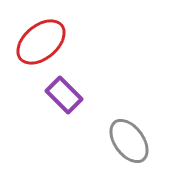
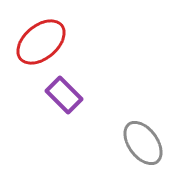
gray ellipse: moved 14 px right, 2 px down
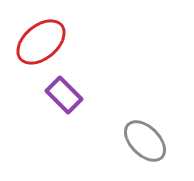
gray ellipse: moved 2 px right, 2 px up; rotated 9 degrees counterclockwise
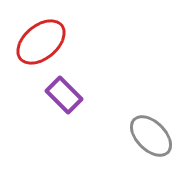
gray ellipse: moved 6 px right, 5 px up
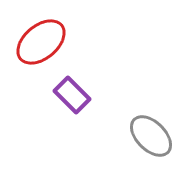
purple rectangle: moved 8 px right
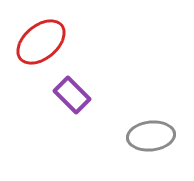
gray ellipse: rotated 51 degrees counterclockwise
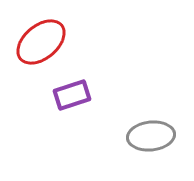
purple rectangle: rotated 63 degrees counterclockwise
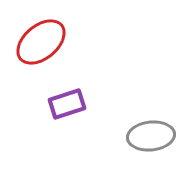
purple rectangle: moved 5 px left, 9 px down
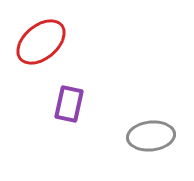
purple rectangle: moved 2 px right; rotated 60 degrees counterclockwise
